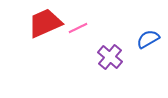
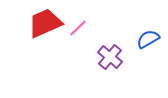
pink line: rotated 18 degrees counterclockwise
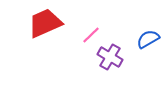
pink line: moved 13 px right, 7 px down
purple cross: rotated 10 degrees counterclockwise
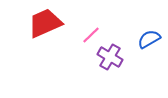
blue semicircle: moved 1 px right
